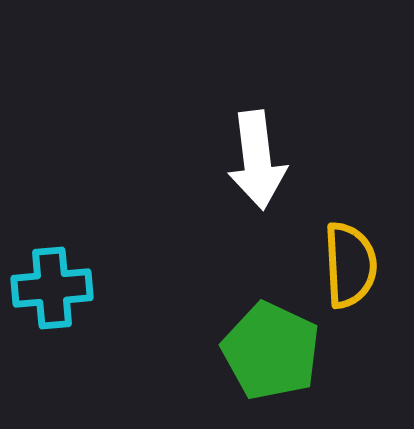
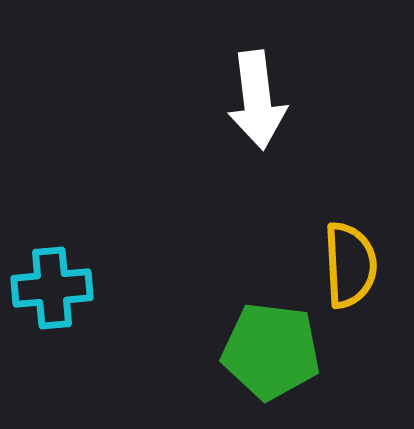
white arrow: moved 60 px up
green pentagon: rotated 18 degrees counterclockwise
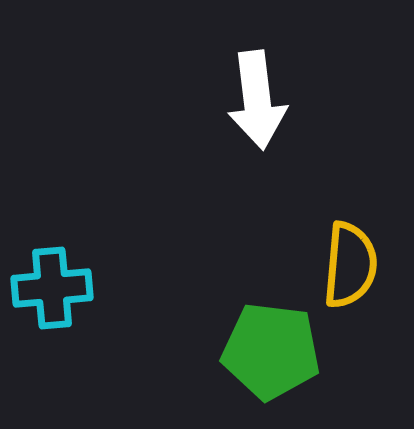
yellow semicircle: rotated 8 degrees clockwise
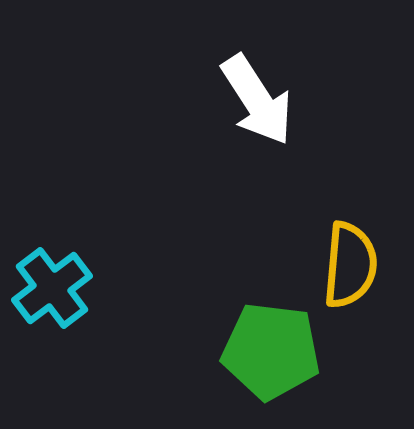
white arrow: rotated 26 degrees counterclockwise
cyan cross: rotated 32 degrees counterclockwise
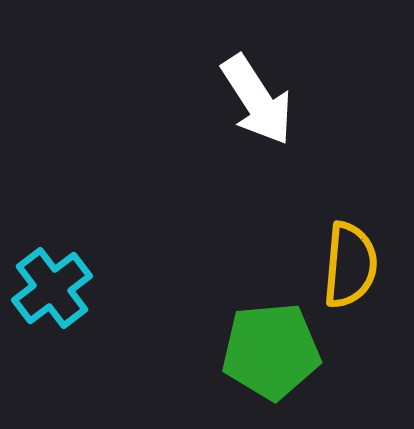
green pentagon: rotated 12 degrees counterclockwise
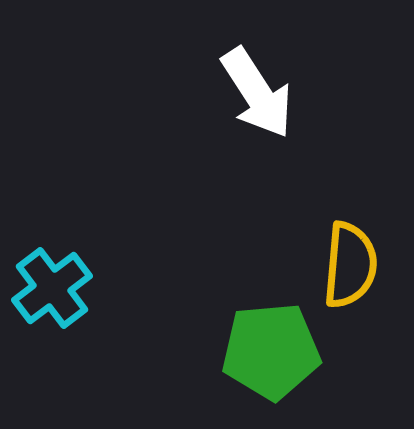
white arrow: moved 7 px up
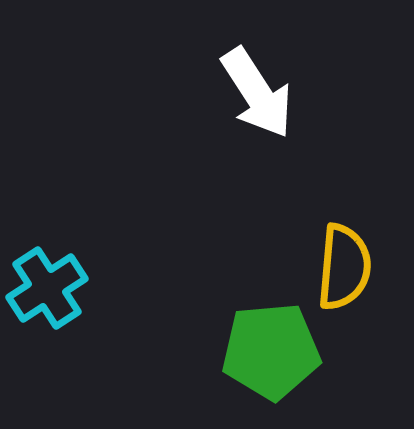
yellow semicircle: moved 6 px left, 2 px down
cyan cross: moved 5 px left; rotated 4 degrees clockwise
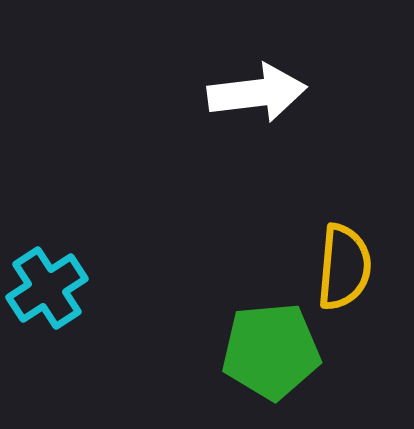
white arrow: rotated 64 degrees counterclockwise
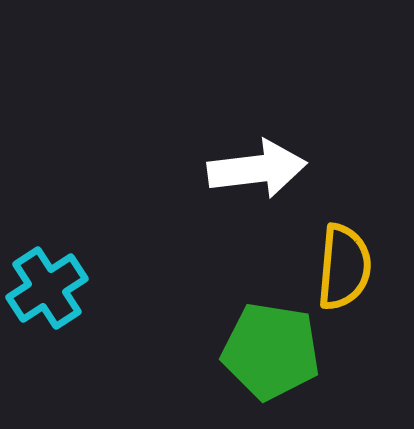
white arrow: moved 76 px down
green pentagon: rotated 14 degrees clockwise
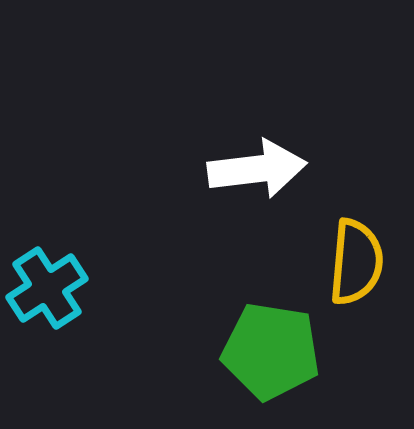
yellow semicircle: moved 12 px right, 5 px up
